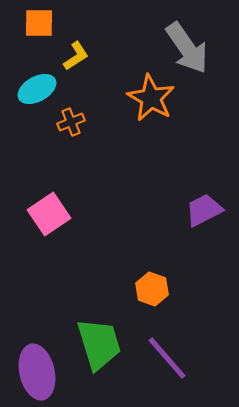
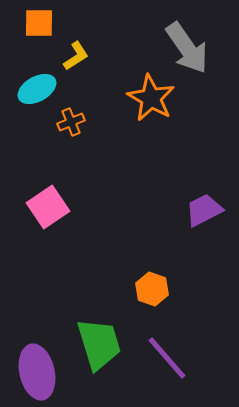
pink square: moved 1 px left, 7 px up
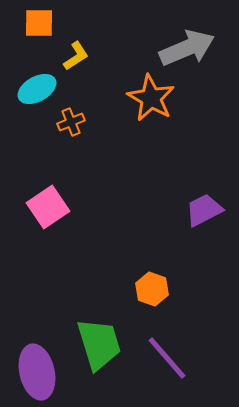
gray arrow: rotated 78 degrees counterclockwise
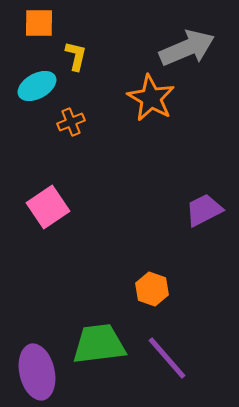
yellow L-shape: rotated 44 degrees counterclockwise
cyan ellipse: moved 3 px up
green trapezoid: rotated 80 degrees counterclockwise
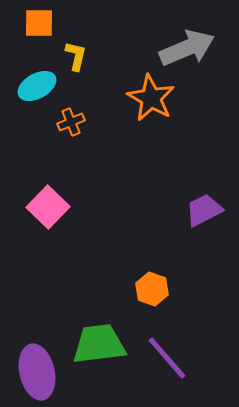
pink square: rotated 12 degrees counterclockwise
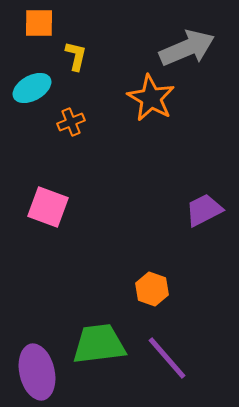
cyan ellipse: moved 5 px left, 2 px down
pink square: rotated 24 degrees counterclockwise
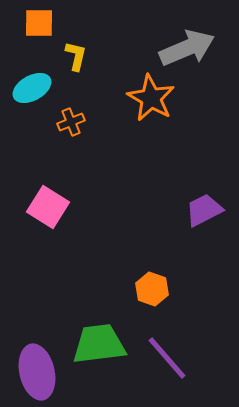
pink square: rotated 12 degrees clockwise
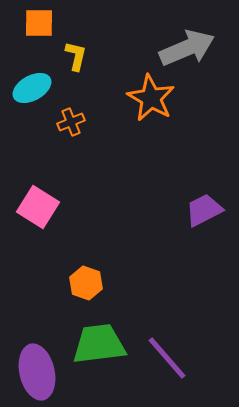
pink square: moved 10 px left
orange hexagon: moved 66 px left, 6 px up
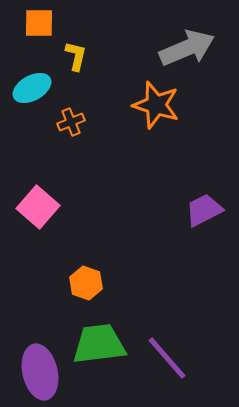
orange star: moved 5 px right, 7 px down; rotated 12 degrees counterclockwise
pink square: rotated 9 degrees clockwise
purple ellipse: moved 3 px right
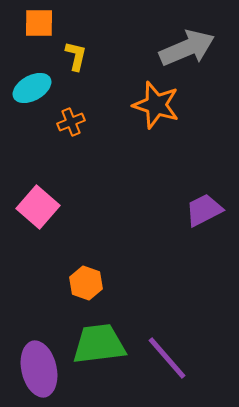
purple ellipse: moved 1 px left, 3 px up
